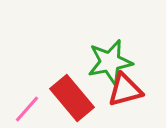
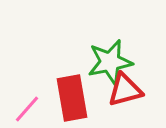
red rectangle: rotated 30 degrees clockwise
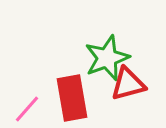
green star: moved 3 px left, 4 px up; rotated 9 degrees counterclockwise
red triangle: moved 3 px right, 6 px up
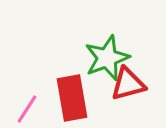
pink line: rotated 8 degrees counterclockwise
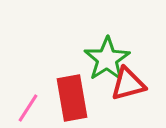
green star: moved 1 px down; rotated 12 degrees counterclockwise
pink line: moved 1 px right, 1 px up
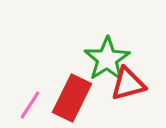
red rectangle: rotated 36 degrees clockwise
pink line: moved 2 px right, 3 px up
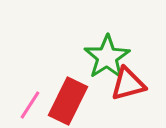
green star: moved 2 px up
red rectangle: moved 4 px left, 3 px down
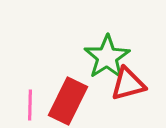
pink line: rotated 32 degrees counterclockwise
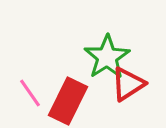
red triangle: rotated 18 degrees counterclockwise
pink line: moved 12 px up; rotated 36 degrees counterclockwise
